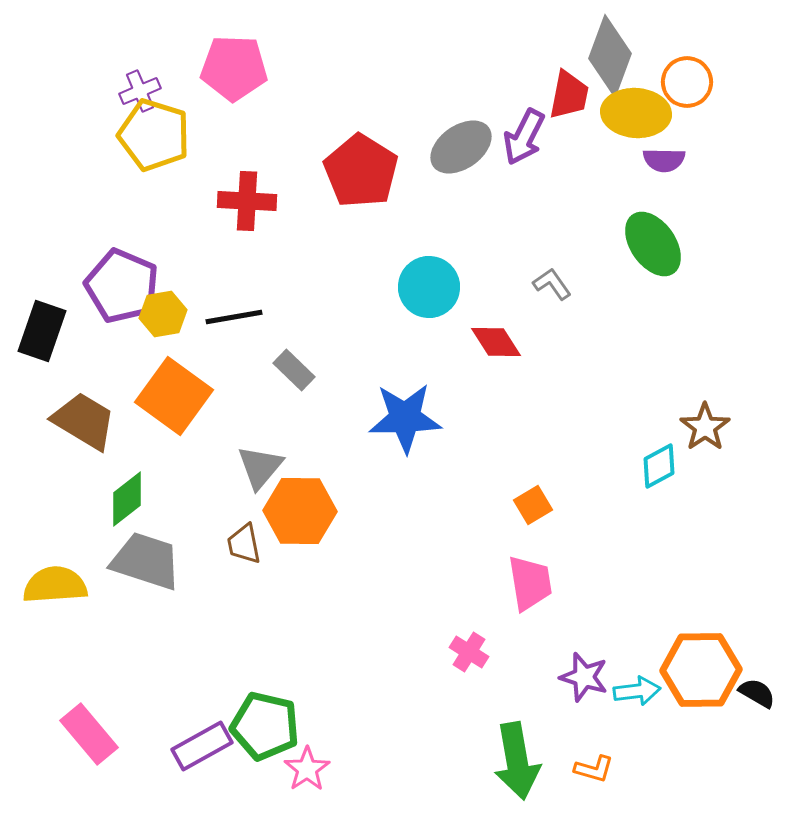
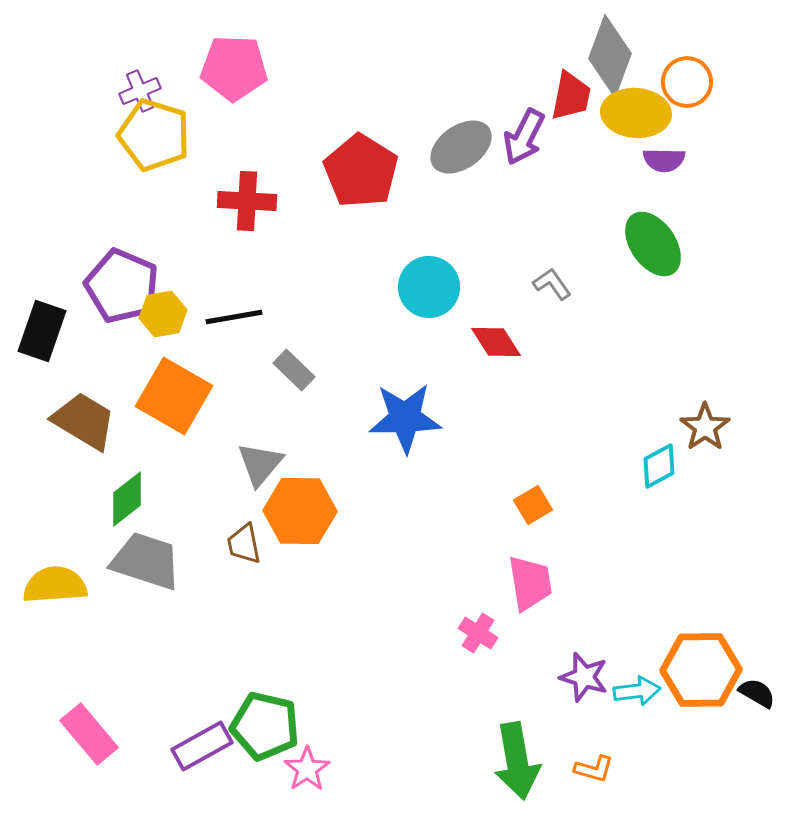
red trapezoid at (569, 95): moved 2 px right, 1 px down
orange square at (174, 396): rotated 6 degrees counterclockwise
gray triangle at (260, 467): moved 3 px up
pink cross at (469, 652): moved 9 px right, 19 px up
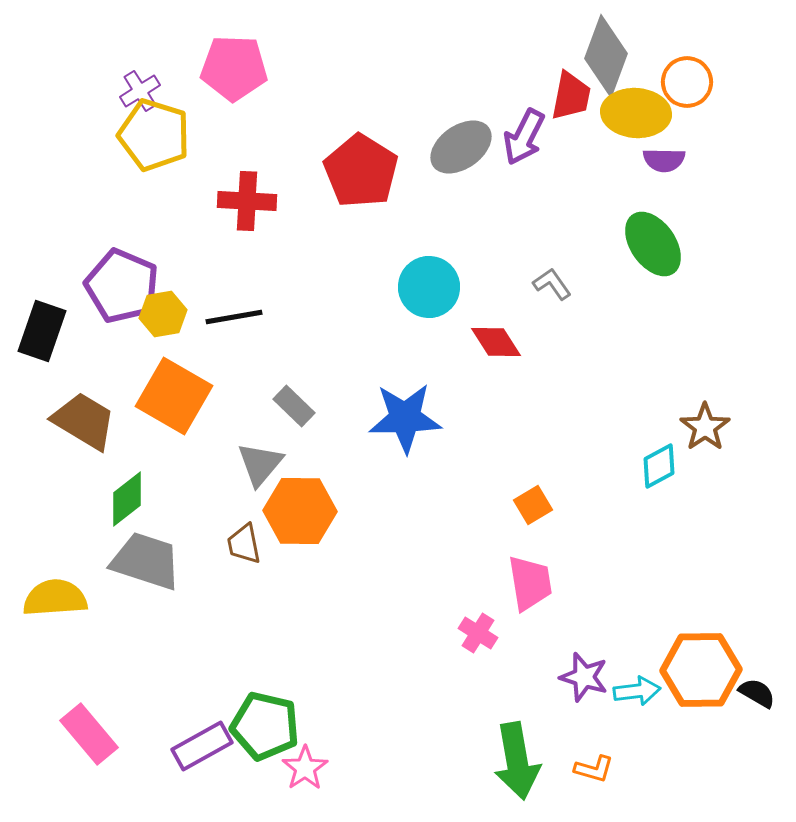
gray diamond at (610, 56): moved 4 px left
purple cross at (140, 91): rotated 9 degrees counterclockwise
gray rectangle at (294, 370): moved 36 px down
yellow semicircle at (55, 585): moved 13 px down
pink star at (307, 769): moved 2 px left, 1 px up
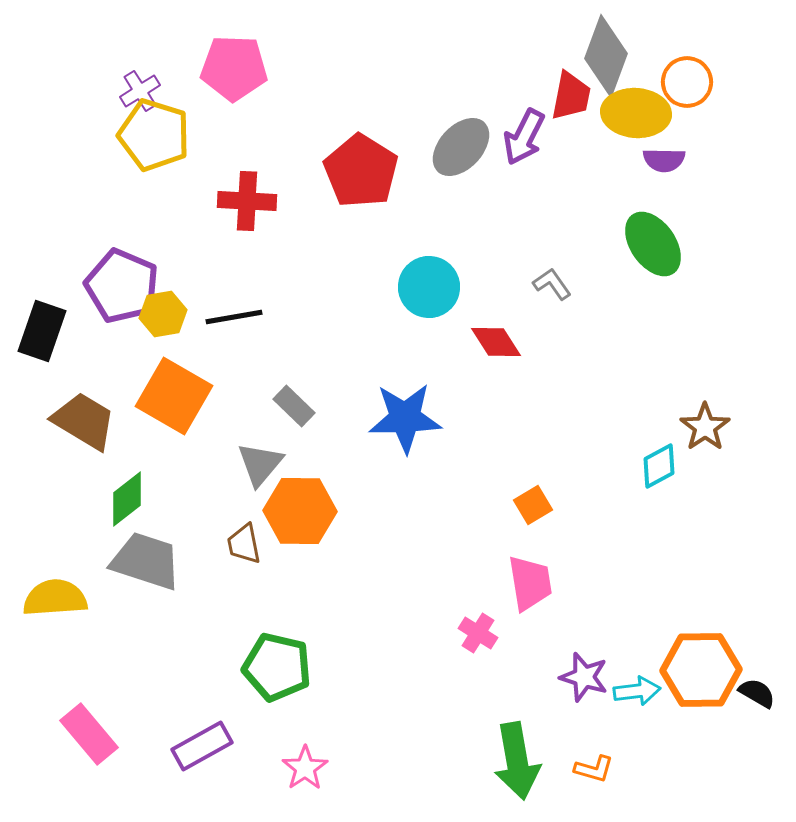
gray ellipse at (461, 147): rotated 12 degrees counterclockwise
green pentagon at (265, 726): moved 12 px right, 59 px up
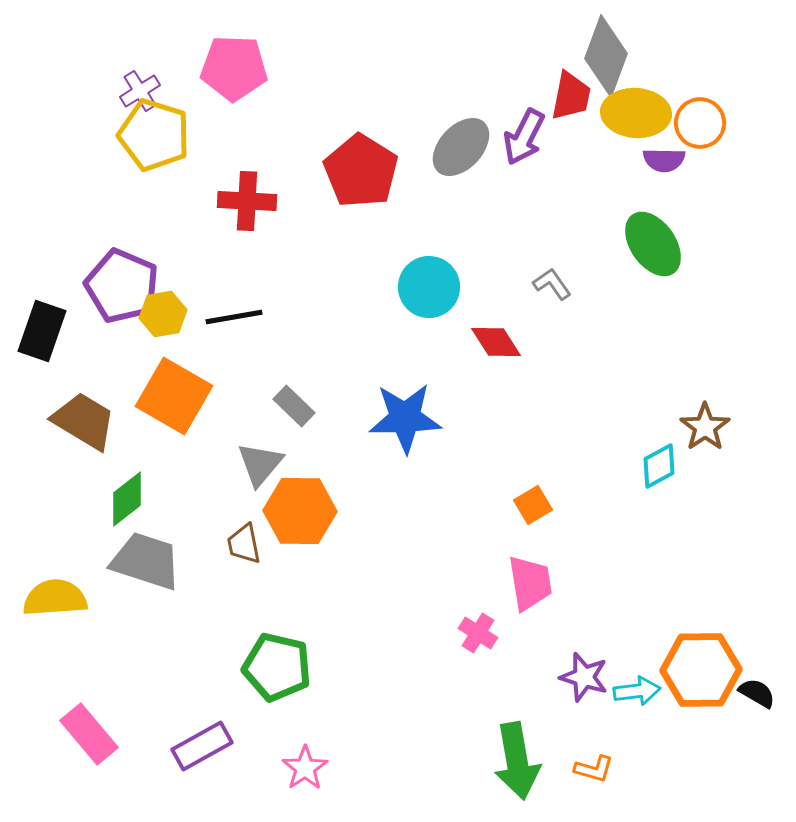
orange circle at (687, 82): moved 13 px right, 41 px down
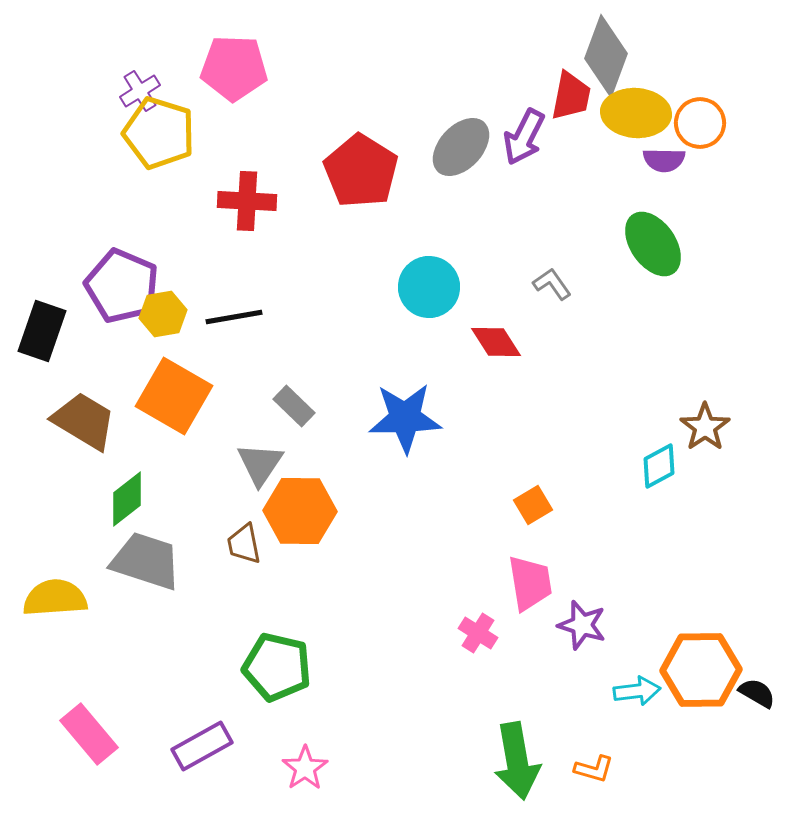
yellow pentagon at (154, 135): moved 5 px right, 2 px up
gray triangle at (260, 464): rotated 6 degrees counterclockwise
purple star at (584, 677): moved 2 px left, 52 px up
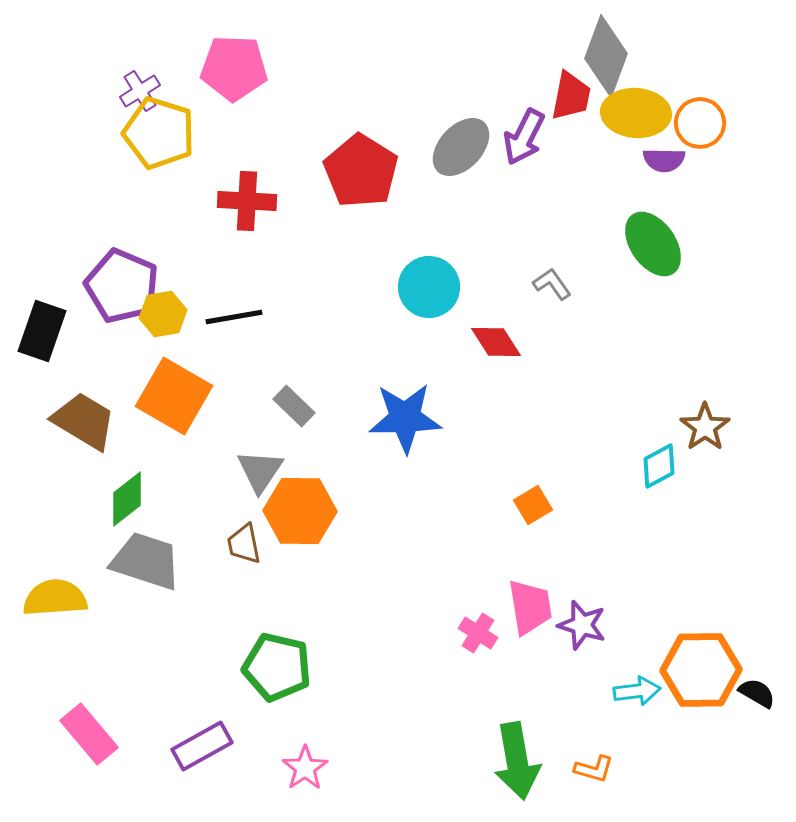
gray triangle at (260, 464): moved 7 px down
pink trapezoid at (530, 583): moved 24 px down
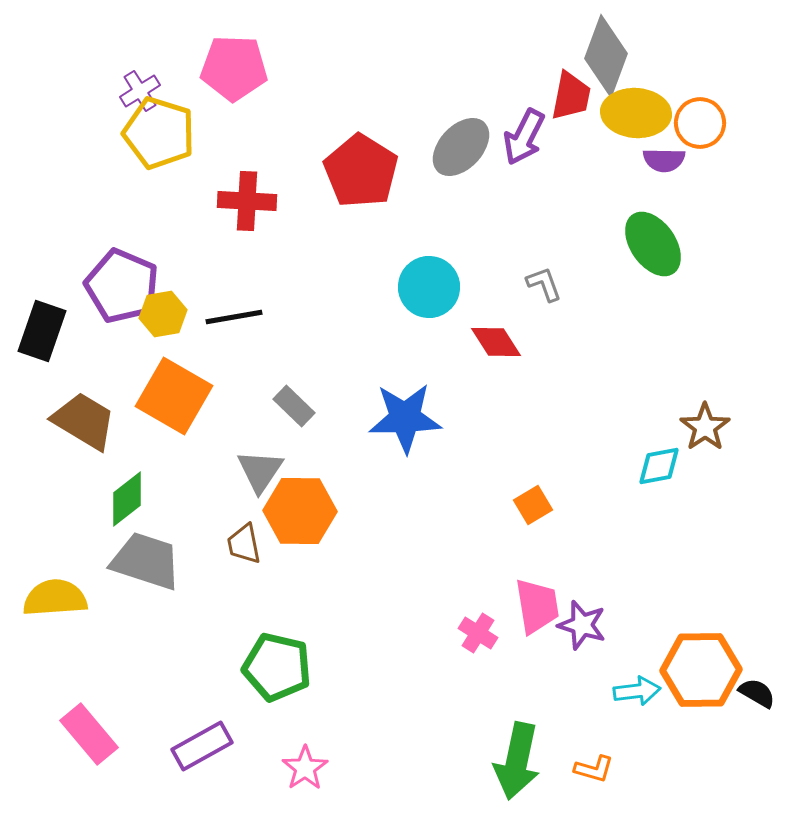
gray L-shape at (552, 284): moved 8 px left; rotated 15 degrees clockwise
cyan diamond at (659, 466): rotated 18 degrees clockwise
pink trapezoid at (530, 607): moved 7 px right, 1 px up
green arrow at (517, 761): rotated 22 degrees clockwise
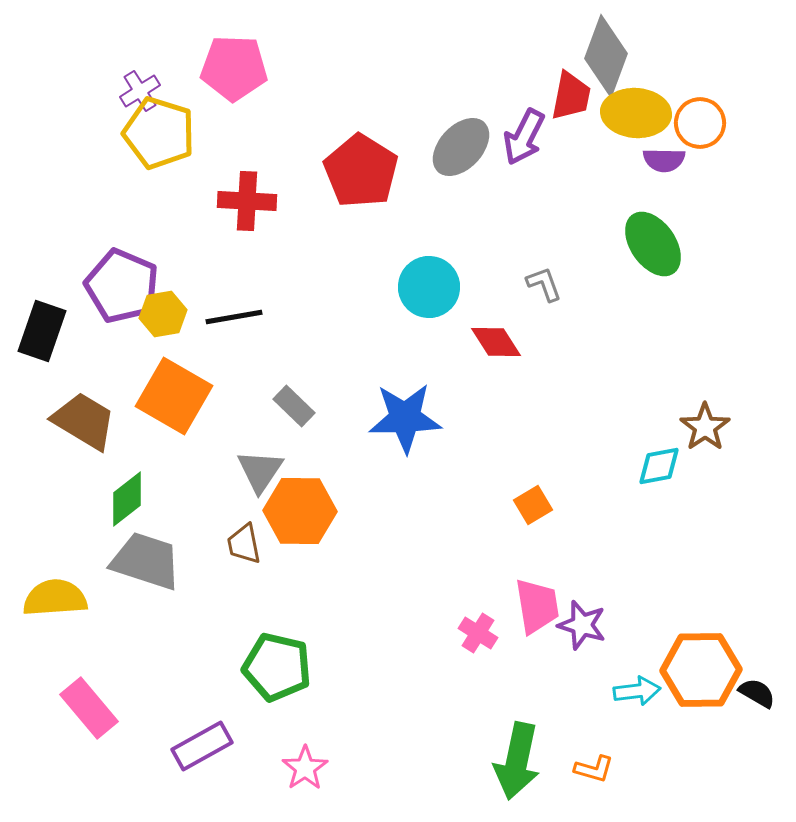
pink rectangle at (89, 734): moved 26 px up
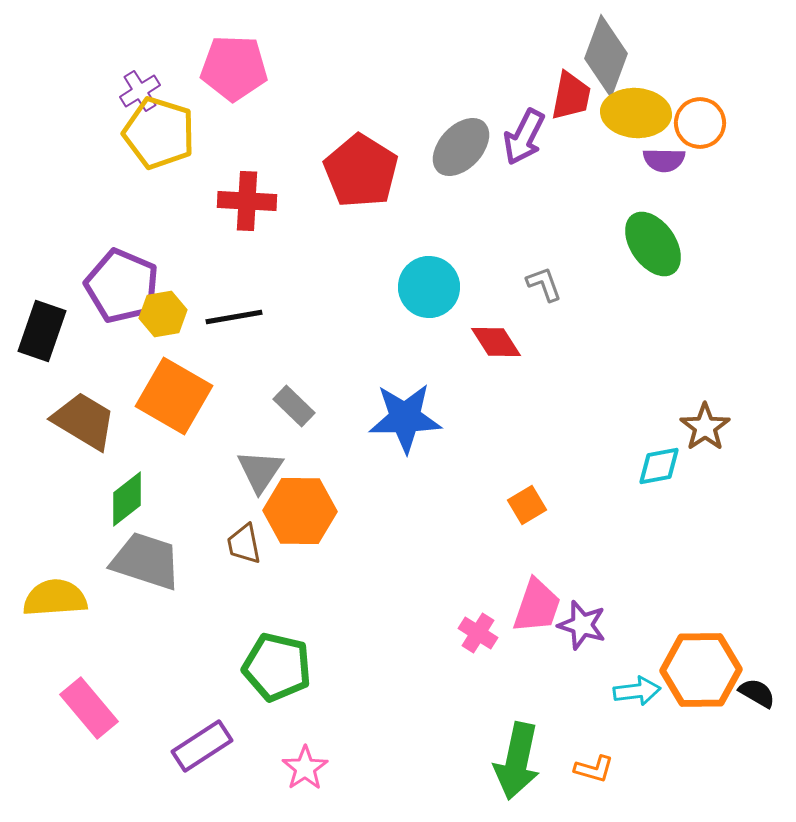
orange square at (533, 505): moved 6 px left
pink trapezoid at (537, 606): rotated 28 degrees clockwise
purple rectangle at (202, 746): rotated 4 degrees counterclockwise
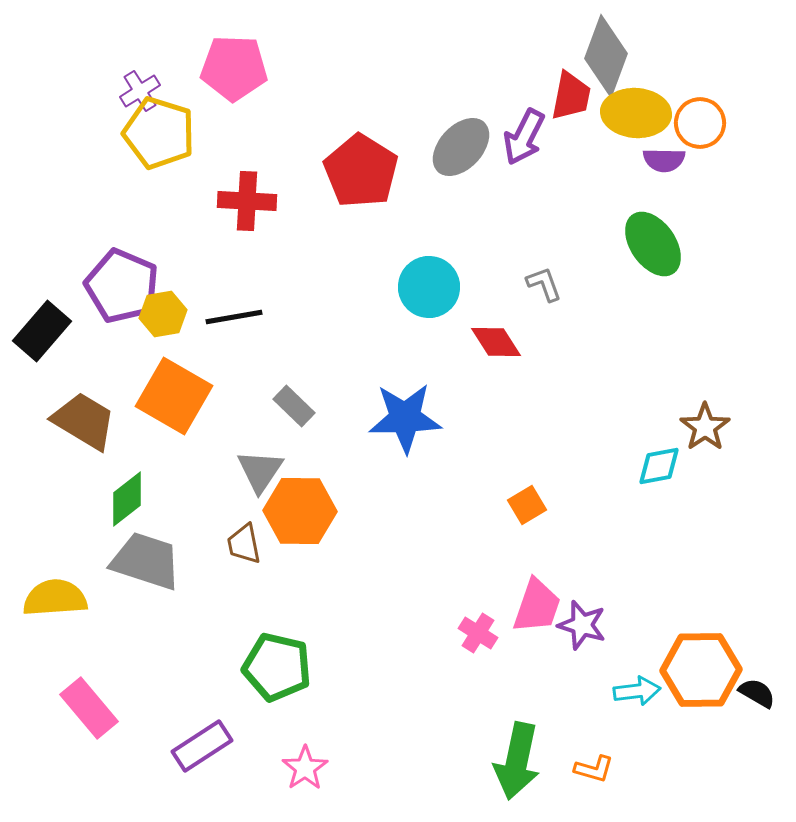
black rectangle at (42, 331): rotated 22 degrees clockwise
